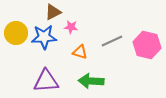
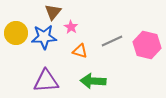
brown triangle: rotated 24 degrees counterclockwise
pink star: rotated 24 degrees clockwise
orange triangle: moved 1 px up
green arrow: moved 2 px right
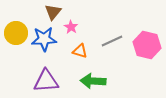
blue star: moved 2 px down
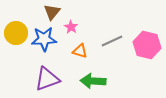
brown triangle: moved 1 px left
purple triangle: moved 1 px right, 2 px up; rotated 16 degrees counterclockwise
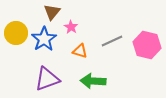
blue star: rotated 30 degrees counterclockwise
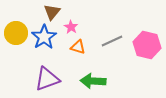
blue star: moved 2 px up
orange triangle: moved 2 px left, 4 px up
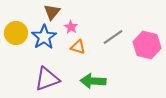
gray line: moved 1 px right, 4 px up; rotated 10 degrees counterclockwise
